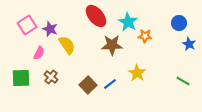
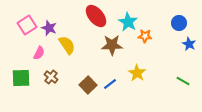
purple star: moved 1 px left, 1 px up
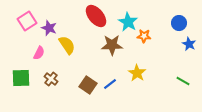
pink square: moved 4 px up
orange star: moved 1 px left
brown cross: moved 2 px down
brown square: rotated 12 degrees counterclockwise
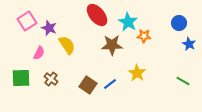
red ellipse: moved 1 px right, 1 px up
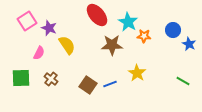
blue circle: moved 6 px left, 7 px down
blue line: rotated 16 degrees clockwise
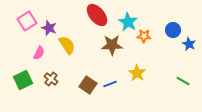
green square: moved 2 px right, 2 px down; rotated 24 degrees counterclockwise
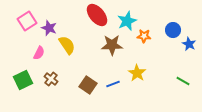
cyan star: moved 1 px left, 1 px up; rotated 18 degrees clockwise
blue line: moved 3 px right
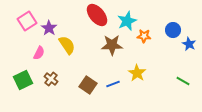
purple star: rotated 14 degrees clockwise
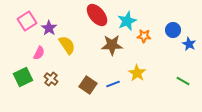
green square: moved 3 px up
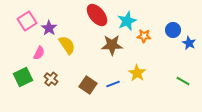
blue star: moved 1 px up
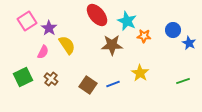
cyan star: rotated 24 degrees counterclockwise
pink semicircle: moved 4 px right, 1 px up
yellow star: moved 3 px right
green line: rotated 48 degrees counterclockwise
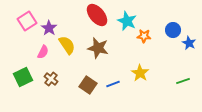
brown star: moved 14 px left, 3 px down; rotated 15 degrees clockwise
